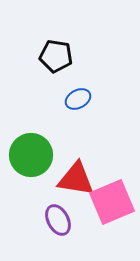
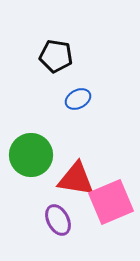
pink square: moved 1 px left
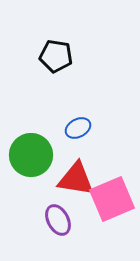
blue ellipse: moved 29 px down
pink square: moved 1 px right, 3 px up
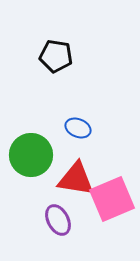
blue ellipse: rotated 50 degrees clockwise
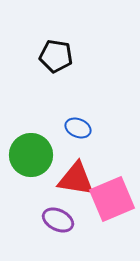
purple ellipse: rotated 36 degrees counterclockwise
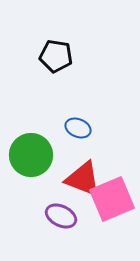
red triangle: moved 7 px right; rotated 12 degrees clockwise
purple ellipse: moved 3 px right, 4 px up
